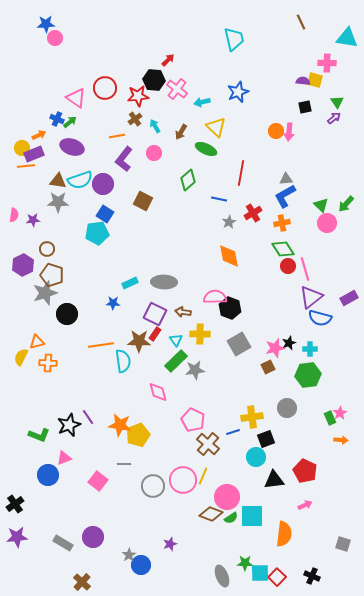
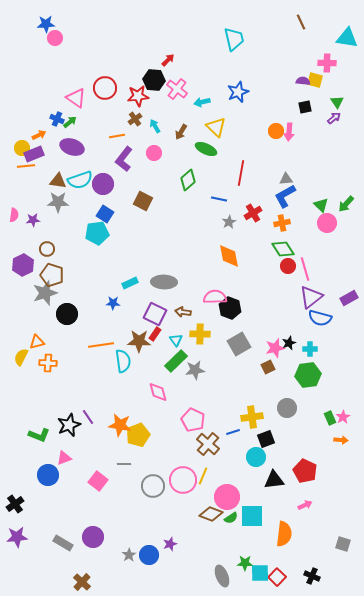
pink star at (340, 413): moved 3 px right, 4 px down
blue circle at (141, 565): moved 8 px right, 10 px up
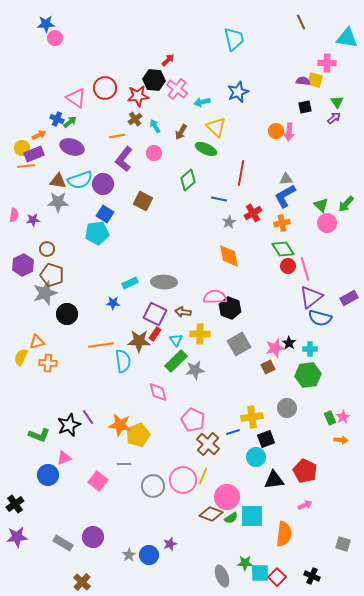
black star at (289, 343): rotated 16 degrees counterclockwise
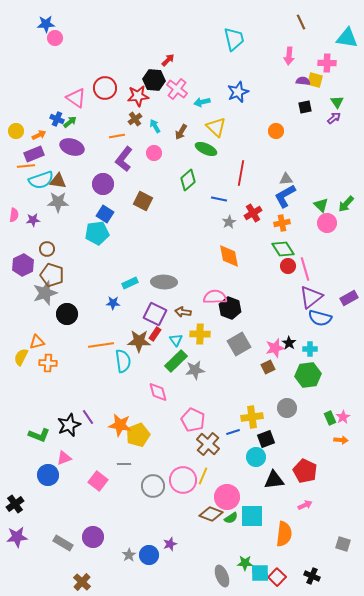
pink arrow at (289, 132): moved 76 px up
yellow circle at (22, 148): moved 6 px left, 17 px up
cyan semicircle at (80, 180): moved 39 px left
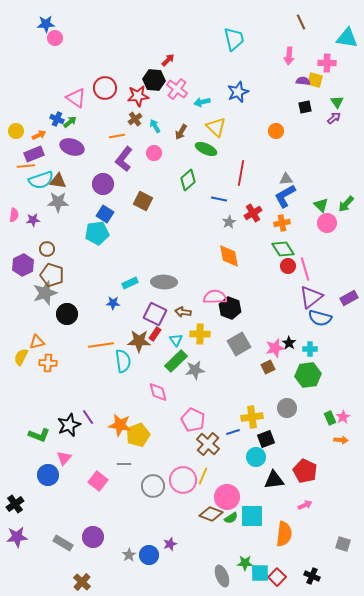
pink triangle at (64, 458): rotated 28 degrees counterclockwise
